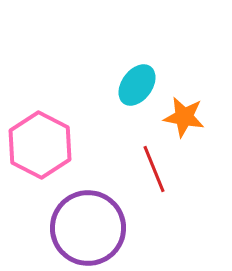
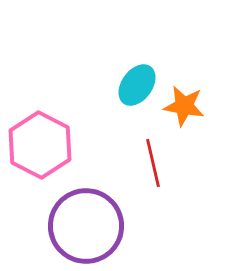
orange star: moved 11 px up
red line: moved 1 px left, 6 px up; rotated 9 degrees clockwise
purple circle: moved 2 px left, 2 px up
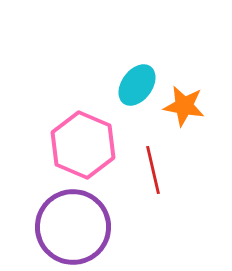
pink hexagon: moved 43 px right; rotated 4 degrees counterclockwise
red line: moved 7 px down
purple circle: moved 13 px left, 1 px down
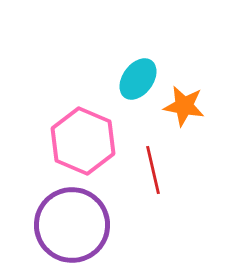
cyan ellipse: moved 1 px right, 6 px up
pink hexagon: moved 4 px up
purple circle: moved 1 px left, 2 px up
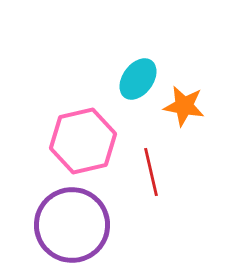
pink hexagon: rotated 24 degrees clockwise
red line: moved 2 px left, 2 px down
